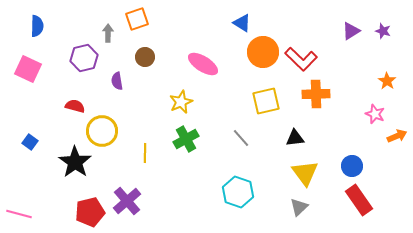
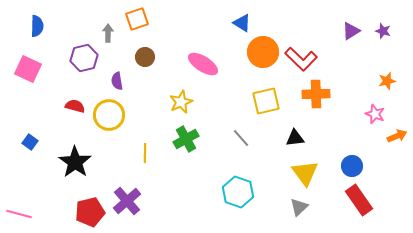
orange star: rotated 24 degrees clockwise
yellow circle: moved 7 px right, 16 px up
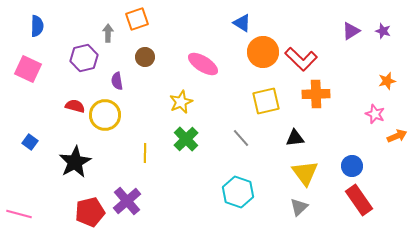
yellow circle: moved 4 px left
green cross: rotated 15 degrees counterclockwise
black star: rotated 8 degrees clockwise
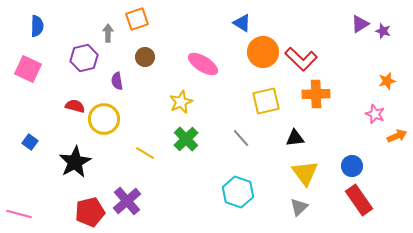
purple triangle: moved 9 px right, 7 px up
yellow circle: moved 1 px left, 4 px down
yellow line: rotated 60 degrees counterclockwise
